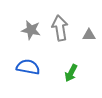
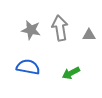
green arrow: rotated 36 degrees clockwise
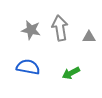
gray triangle: moved 2 px down
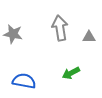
gray star: moved 18 px left, 4 px down
blue semicircle: moved 4 px left, 14 px down
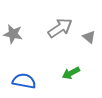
gray arrow: rotated 65 degrees clockwise
gray triangle: rotated 40 degrees clockwise
